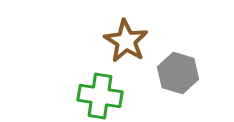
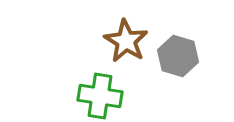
gray hexagon: moved 17 px up
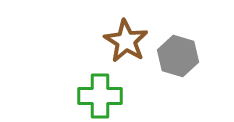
green cross: rotated 9 degrees counterclockwise
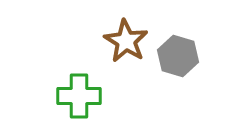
green cross: moved 21 px left
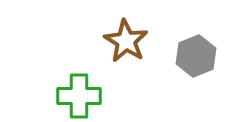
gray hexagon: moved 18 px right; rotated 21 degrees clockwise
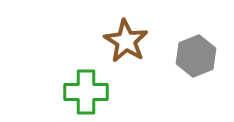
green cross: moved 7 px right, 4 px up
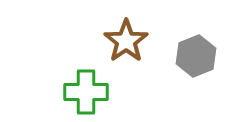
brown star: rotated 6 degrees clockwise
